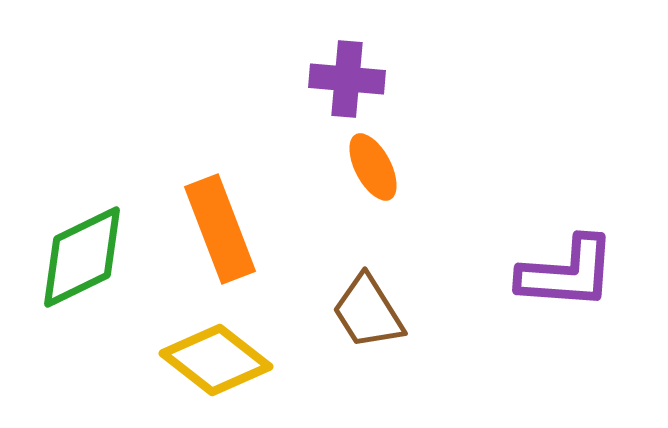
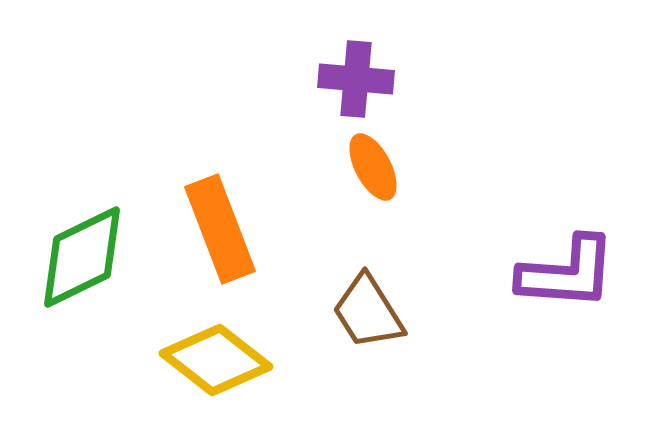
purple cross: moved 9 px right
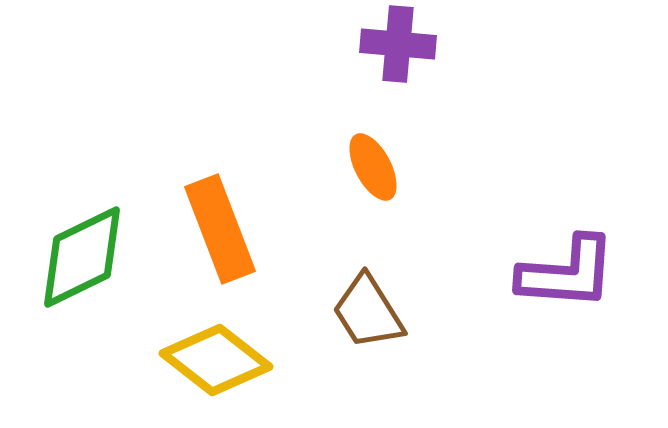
purple cross: moved 42 px right, 35 px up
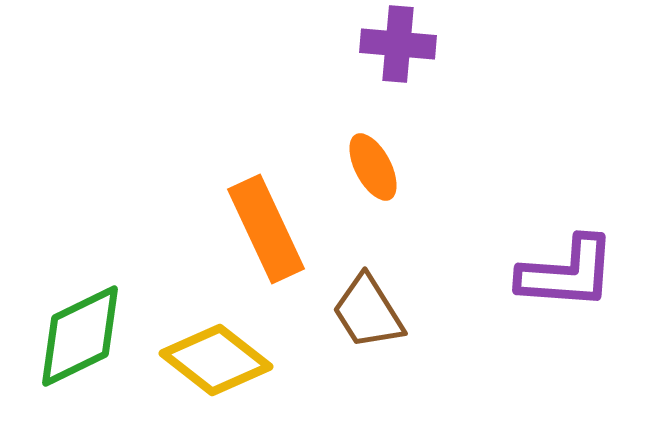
orange rectangle: moved 46 px right; rotated 4 degrees counterclockwise
green diamond: moved 2 px left, 79 px down
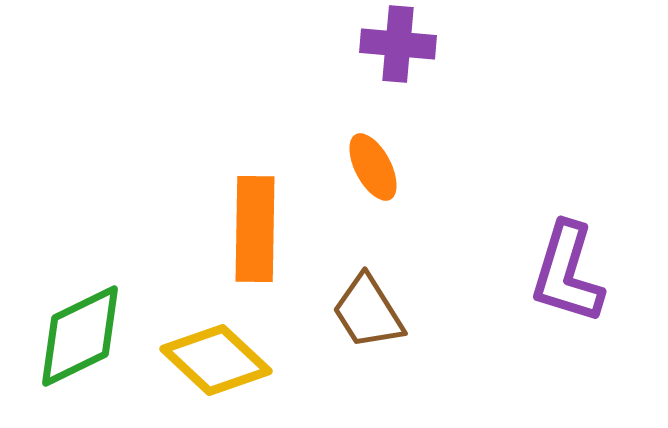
orange rectangle: moved 11 px left; rotated 26 degrees clockwise
purple L-shape: rotated 103 degrees clockwise
yellow diamond: rotated 5 degrees clockwise
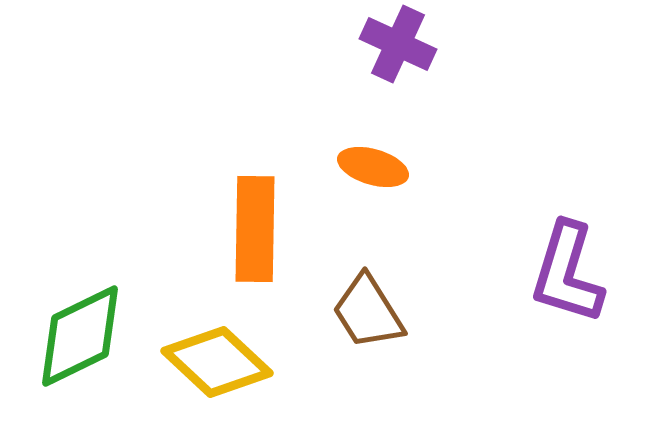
purple cross: rotated 20 degrees clockwise
orange ellipse: rotated 46 degrees counterclockwise
yellow diamond: moved 1 px right, 2 px down
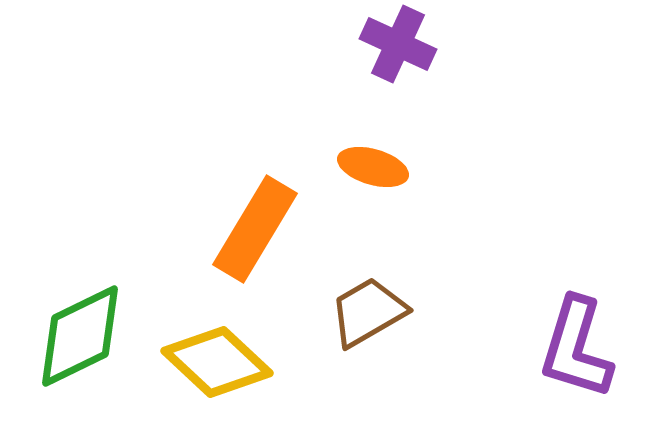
orange rectangle: rotated 30 degrees clockwise
purple L-shape: moved 9 px right, 75 px down
brown trapezoid: rotated 92 degrees clockwise
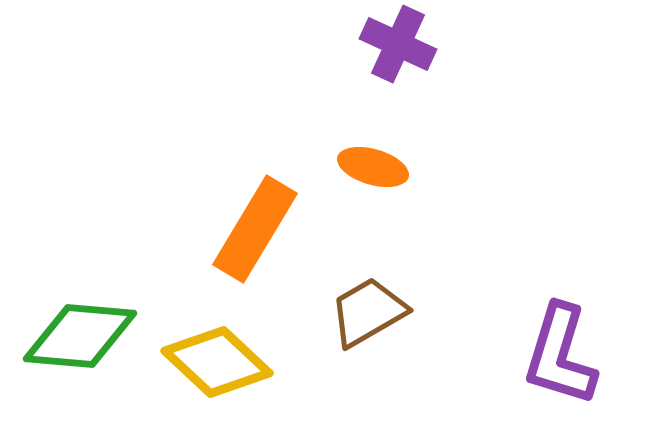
green diamond: rotated 31 degrees clockwise
purple L-shape: moved 16 px left, 7 px down
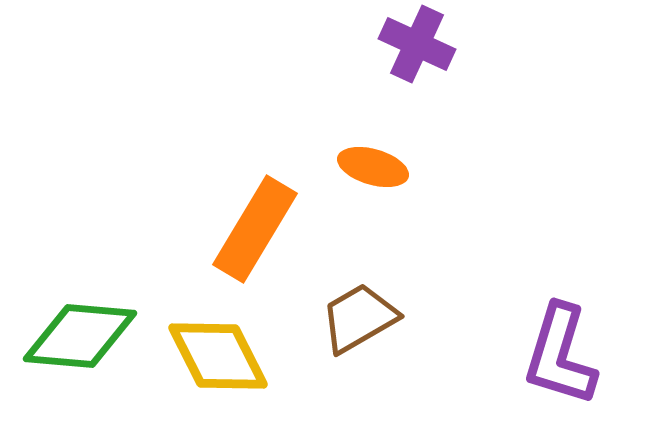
purple cross: moved 19 px right
brown trapezoid: moved 9 px left, 6 px down
yellow diamond: moved 1 px right, 6 px up; rotated 20 degrees clockwise
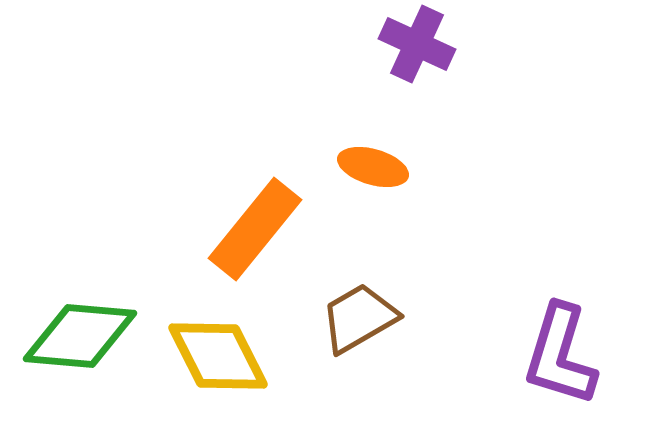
orange rectangle: rotated 8 degrees clockwise
